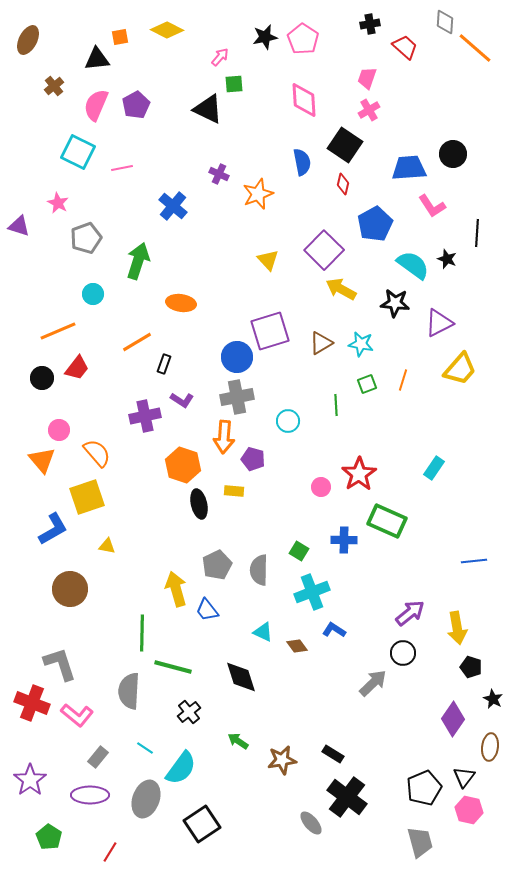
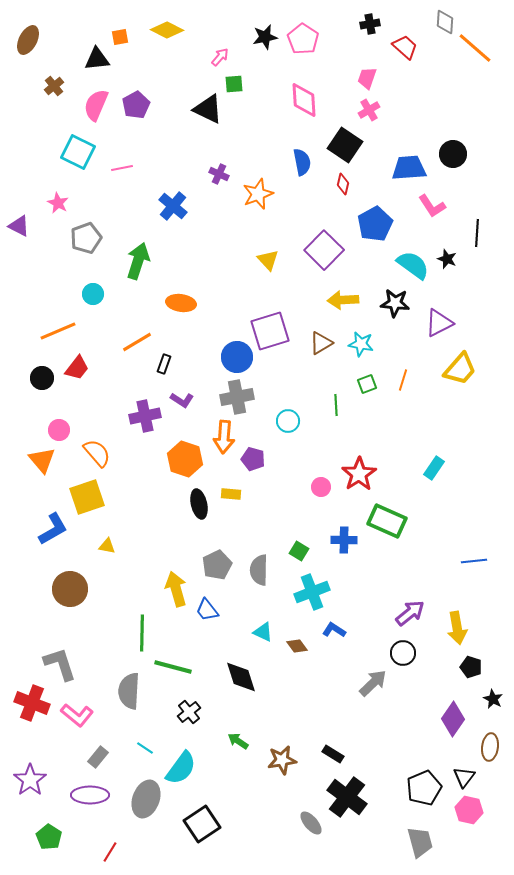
purple triangle at (19, 226): rotated 10 degrees clockwise
yellow arrow at (341, 289): moved 2 px right, 11 px down; rotated 32 degrees counterclockwise
orange hexagon at (183, 465): moved 2 px right, 6 px up
yellow rectangle at (234, 491): moved 3 px left, 3 px down
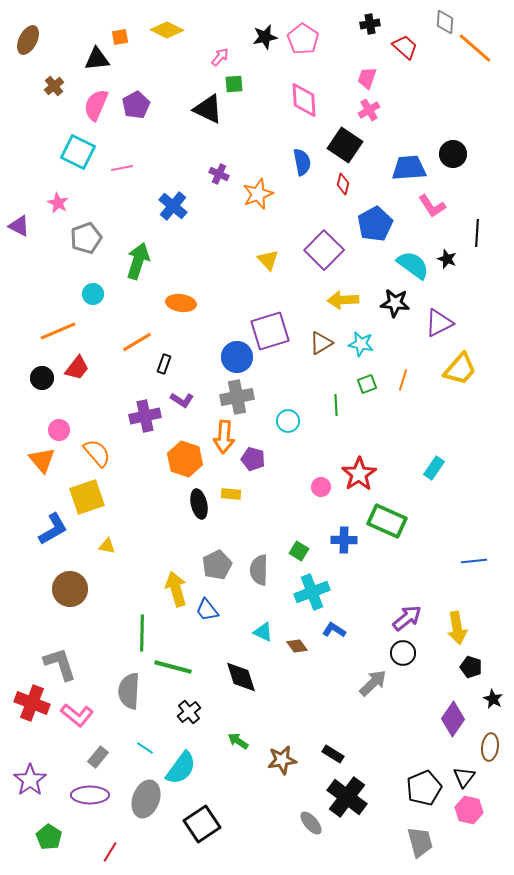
purple arrow at (410, 613): moved 3 px left, 5 px down
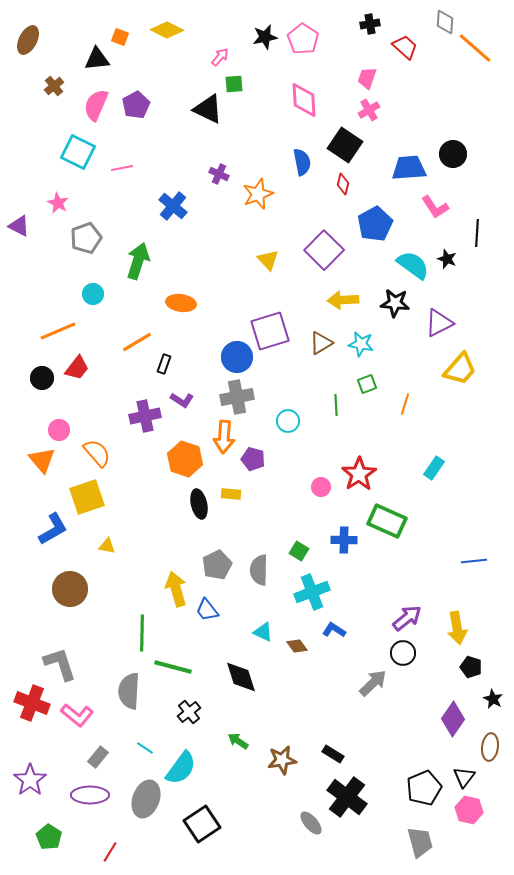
orange square at (120, 37): rotated 30 degrees clockwise
pink L-shape at (432, 206): moved 3 px right, 1 px down
orange line at (403, 380): moved 2 px right, 24 px down
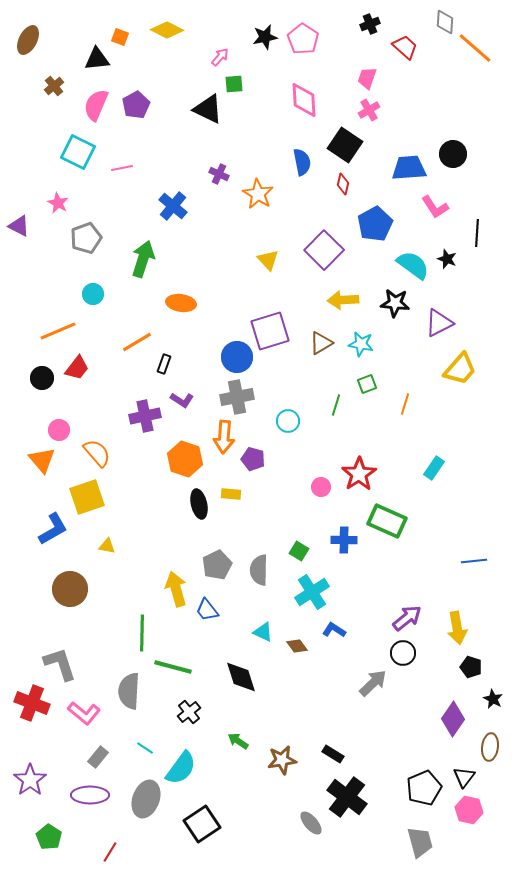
black cross at (370, 24): rotated 12 degrees counterclockwise
orange star at (258, 194): rotated 20 degrees counterclockwise
green arrow at (138, 261): moved 5 px right, 2 px up
green line at (336, 405): rotated 20 degrees clockwise
cyan cross at (312, 592): rotated 12 degrees counterclockwise
pink L-shape at (77, 715): moved 7 px right, 2 px up
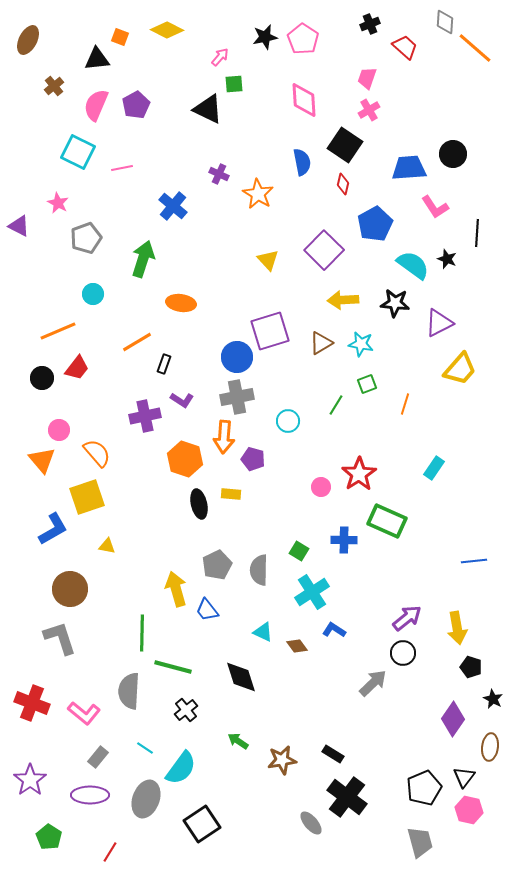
green line at (336, 405): rotated 15 degrees clockwise
gray L-shape at (60, 664): moved 26 px up
black cross at (189, 712): moved 3 px left, 2 px up
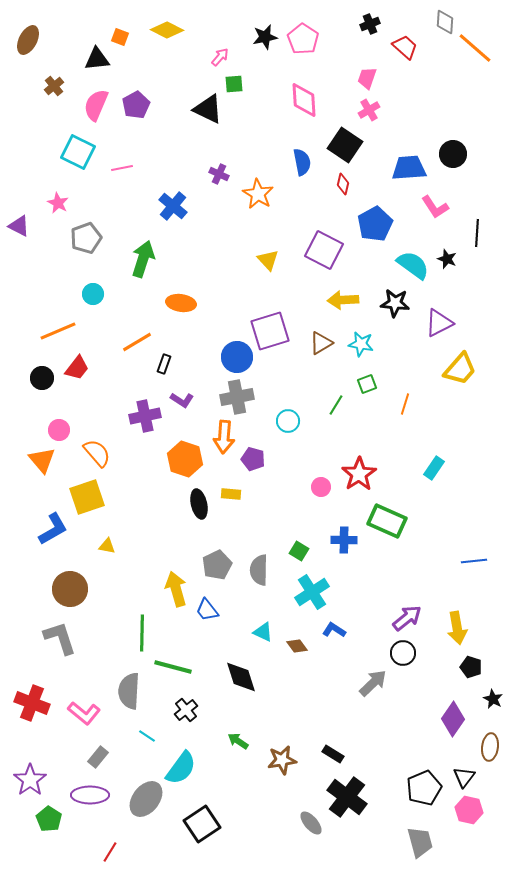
purple square at (324, 250): rotated 18 degrees counterclockwise
cyan line at (145, 748): moved 2 px right, 12 px up
gray ellipse at (146, 799): rotated 18 degrees clockwise
green pentagon at (49, 837): moved 18 px up
